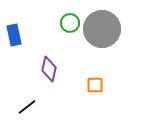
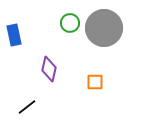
gray circle: moved 2 px right, 1 px up
orange square: moved 3 px up
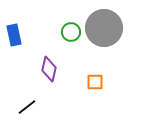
green circle: moved 1 px right, 9 px down
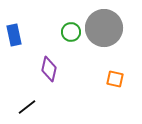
orange square: moved 20 px right, 3 px up; rotated 12 degrees clockwise
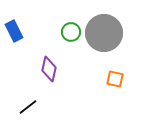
gray circle: moved 5 px down
blue rectangle: moved 4 px up; rotated 15 degrees counterclockwise
black line: moved 1 px right
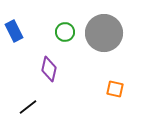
green circle: moved 6 px left
orange square: moved 10 px down
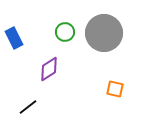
blue rectangle: moved 7 px down
purple diamond: rotated 45 degrees clockwise
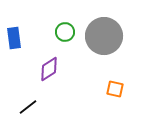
gray circle: moved 3 px down
blue rectangle: rotated 20 degrees clockwise
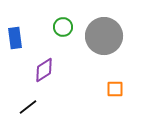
green circle: moved 2 px left, 5 px up
blue rectangle: moved 1 px right
purple diamond: moved 5 px left, 1 px down
orange square: rotated 12 degrees counterclockwise
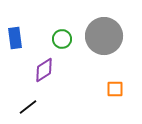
green circle: moved 1 px left, 12 px down
